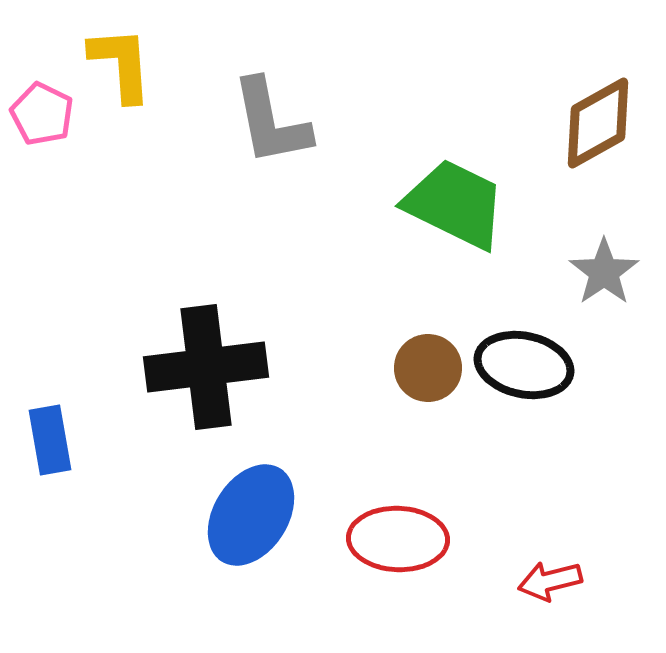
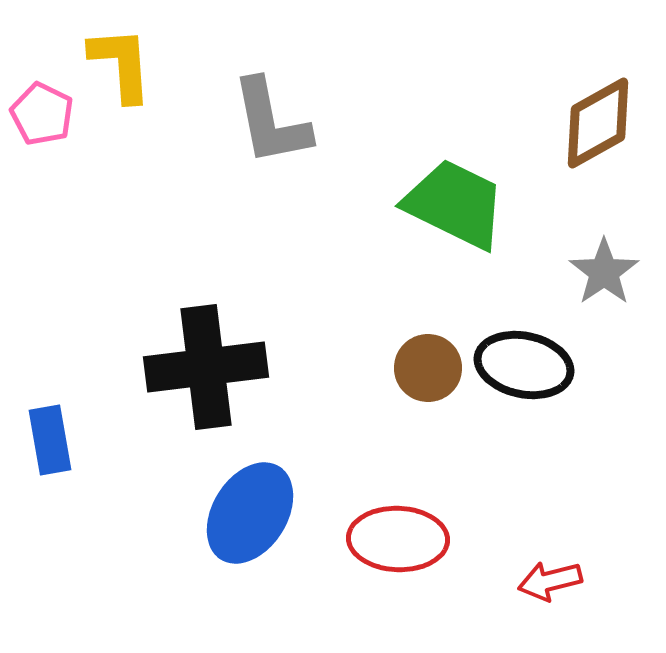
blue ellipse: moved 1 px left, 2 px up
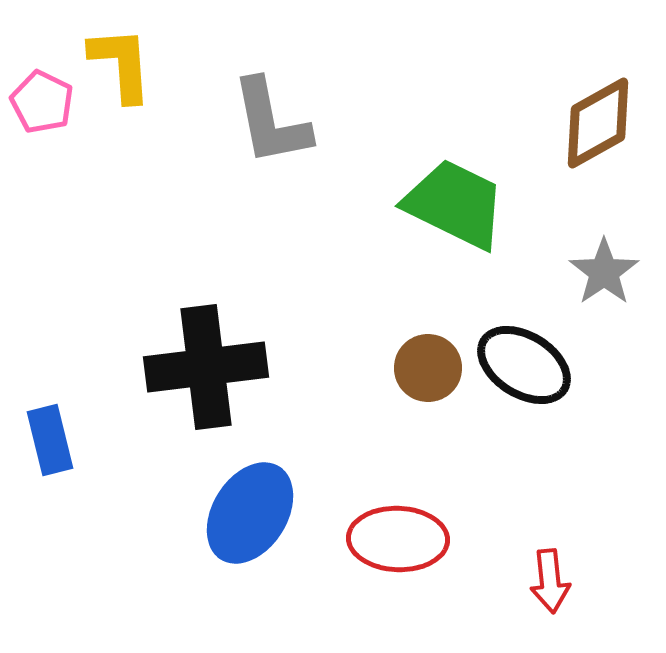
pink pentagon: moved 12 px up
black ellipse: rotated 20 degrees clockwise
blue rectangle: rotated 4 degrees counterclockwise
red arrow: rotated 82 degrees counterclockwise
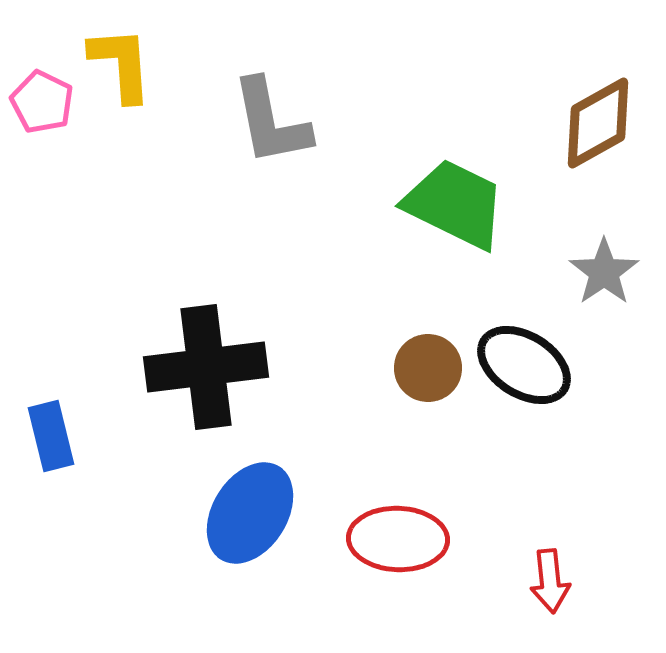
blue rectangle: moved 1 px right, 4 px up
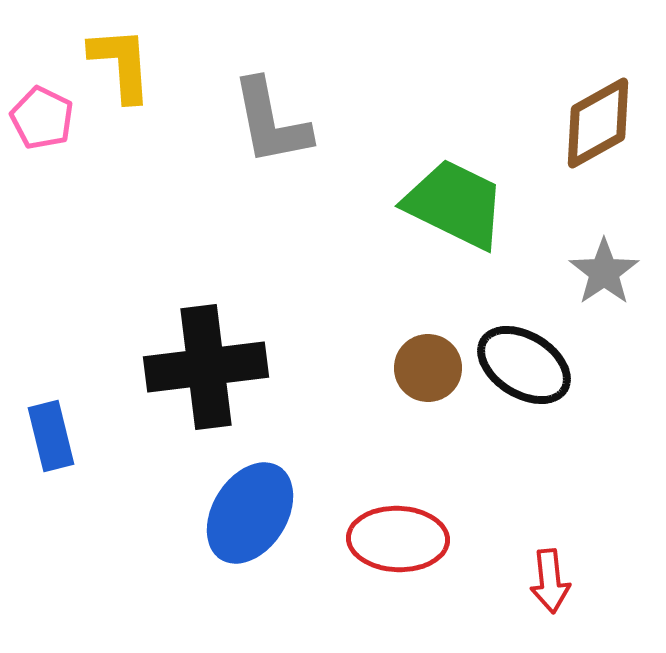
pink pentagon: moved 16 px down
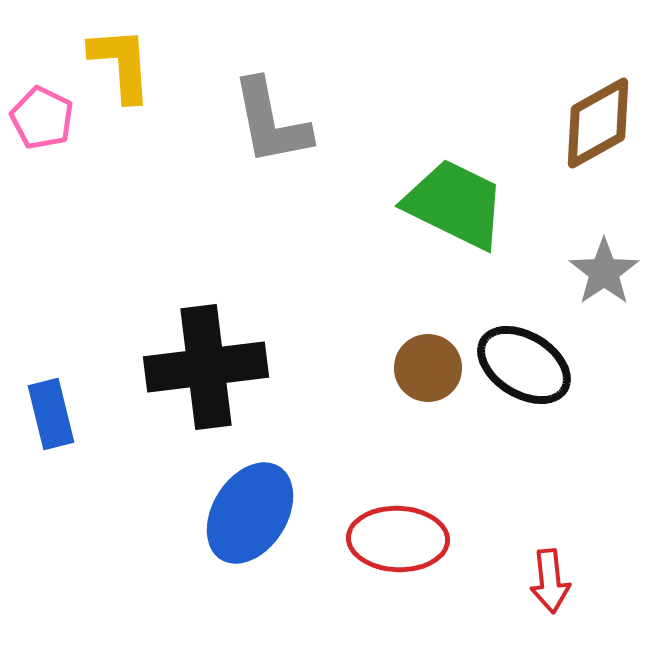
blue rectangle: moved 22 px up
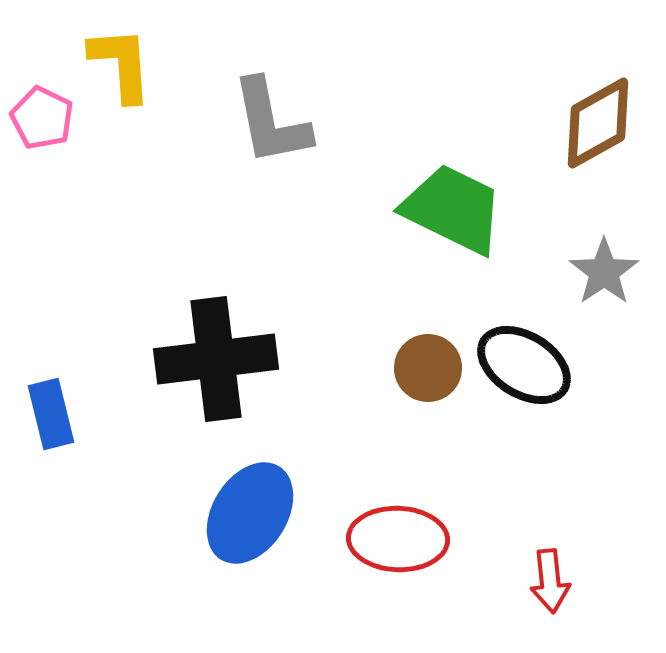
green trapezoid: moved 2 px left, 5 px down
black cross: moved 10 px right, 8 px up
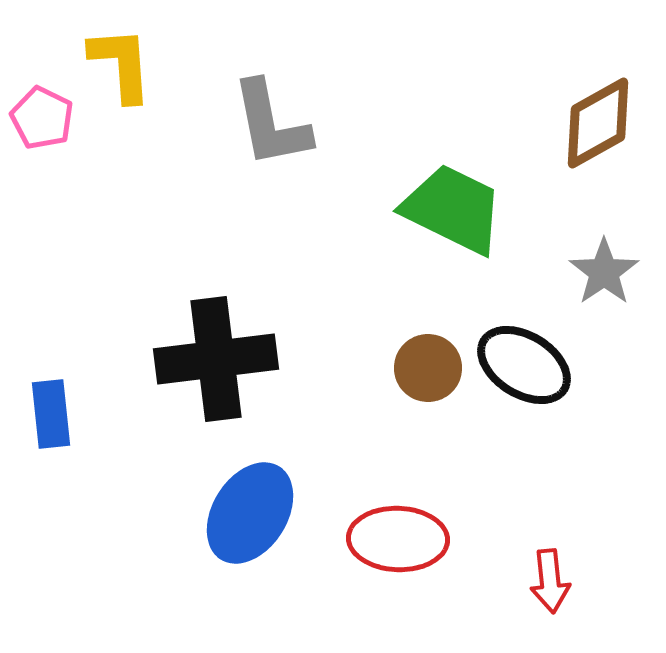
gray L-shape: moved 2 px down
blue rectangle: rotated 8 degrees clockwise
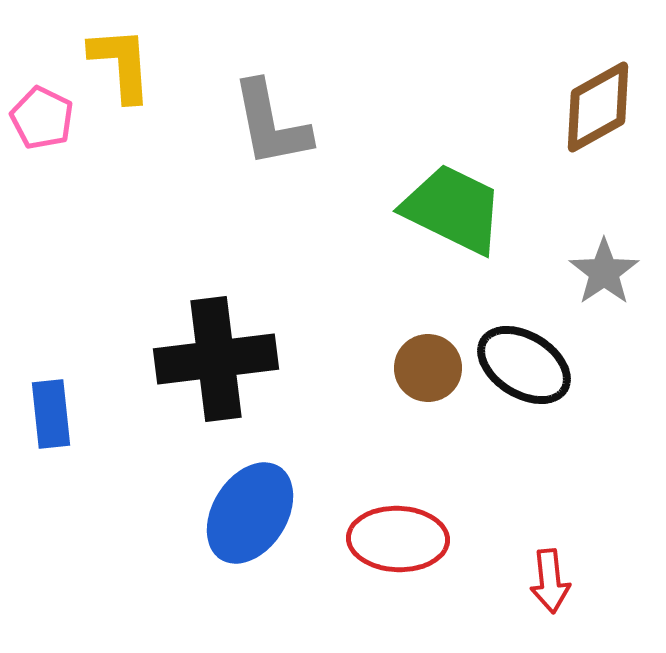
brown diamond: moved 16 px up
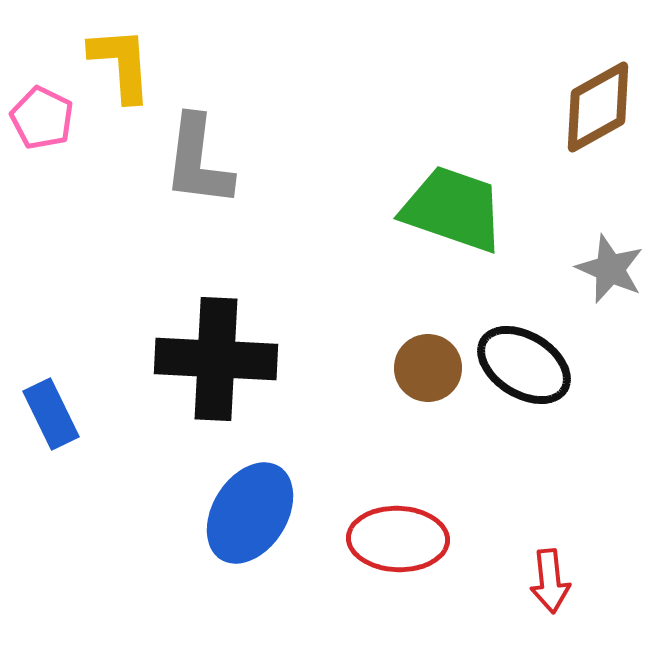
gray L-shape: moved 73 px left, 37 px down; rotated 18 degrees clockwise
green trapezoid: rotated 7 degrees counterclockwise
gray star: moved 6 px right, 3 px up; rotated 14 degrees counterclockwise
black cross: rotated 10 degrees clockwise
blue rectangle: rotated 20 degrees counterclockwise
